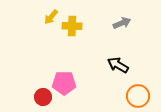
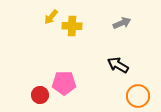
red circle: moved 3 px left, 2 px up
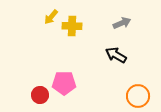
black arrow: moved 2 px left, 10 px up
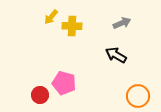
pink pentagon: rotated 15 degrees clockwise
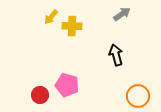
gray arrow: moved 9 px up; rotated 12 degrees counterclockwise
black arrow: rotated 45 degrees clockwise
pink pentagon: moved 3 px right, 2 px down
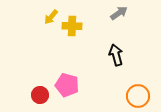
gray arrow: moved 3 px left, 1 px up
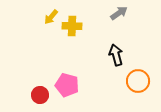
orange circle: moved 15 px up
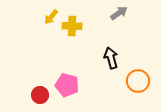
black arrow: moved 5 px left, 3 px down
